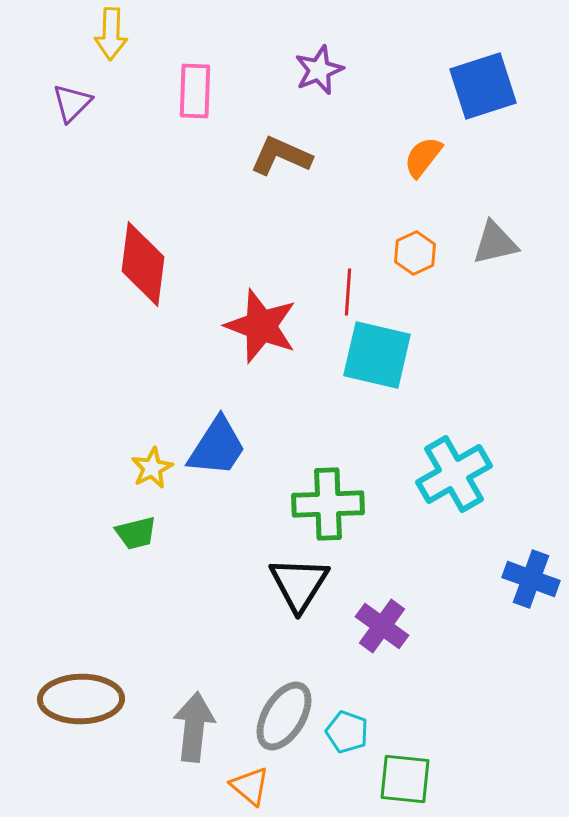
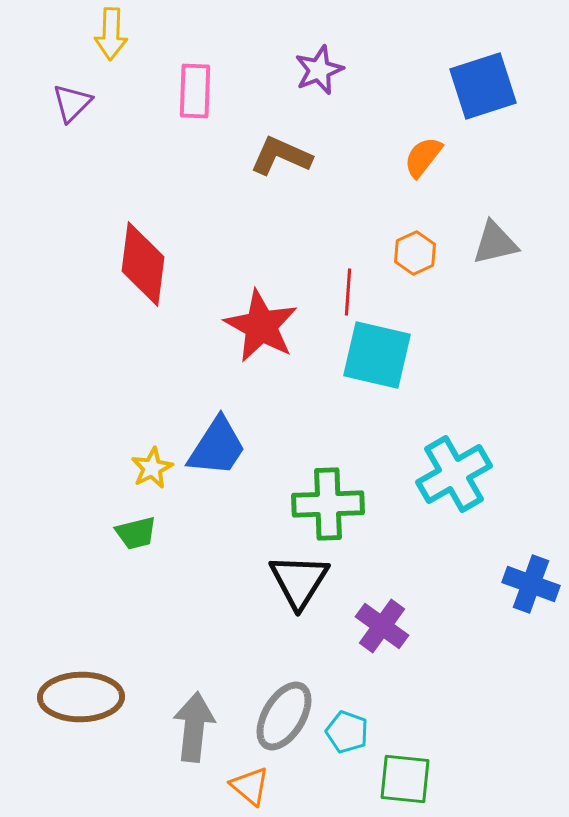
red star: rotated 8 degrees clockwise
blue cross: moved 5 px down
black triangle: moved 3 px up
brown ellipse: moved 2 px up
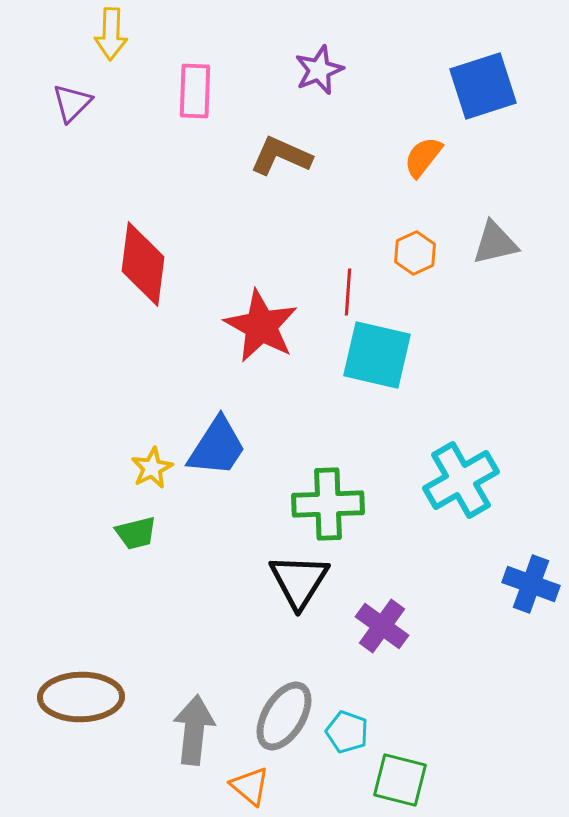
cyan cross: moved 7 px right, 6 px down
gray arrow: moved 3 px down
green square: moved 5 px left, 1 px down; rotated 8 degrees clockwise
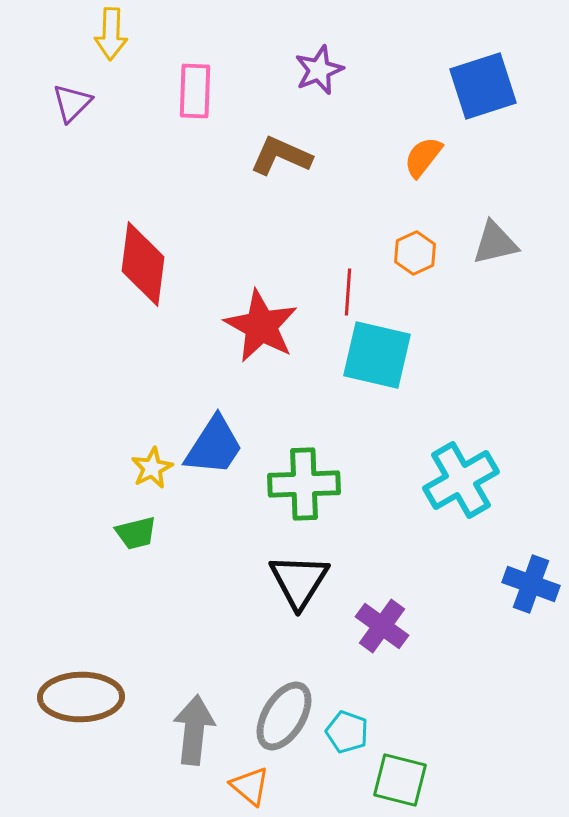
blue trapezoid: moved 3 px left, 1 px up
green cross: moved 24 px left, 20 px up
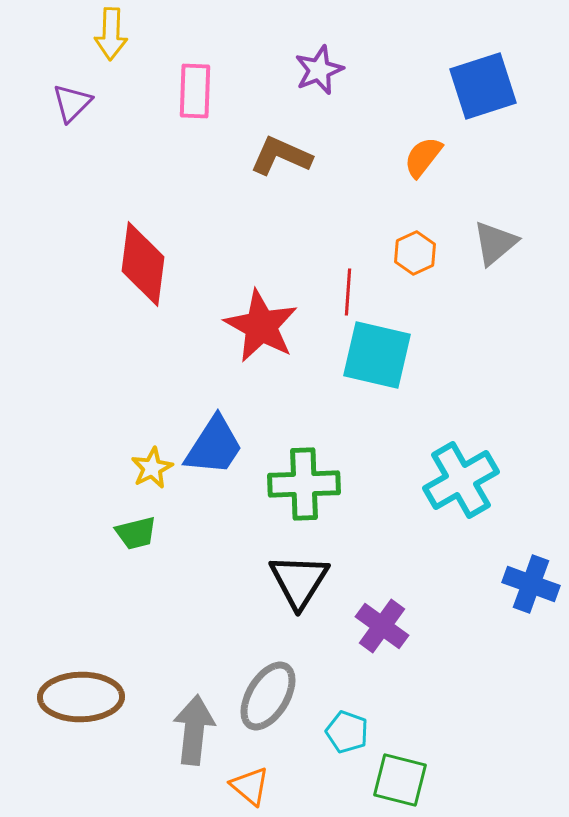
gray triangle: rotated 27 degrees counterclockwise
gray ellipse: moved 16 px left, 20 px up
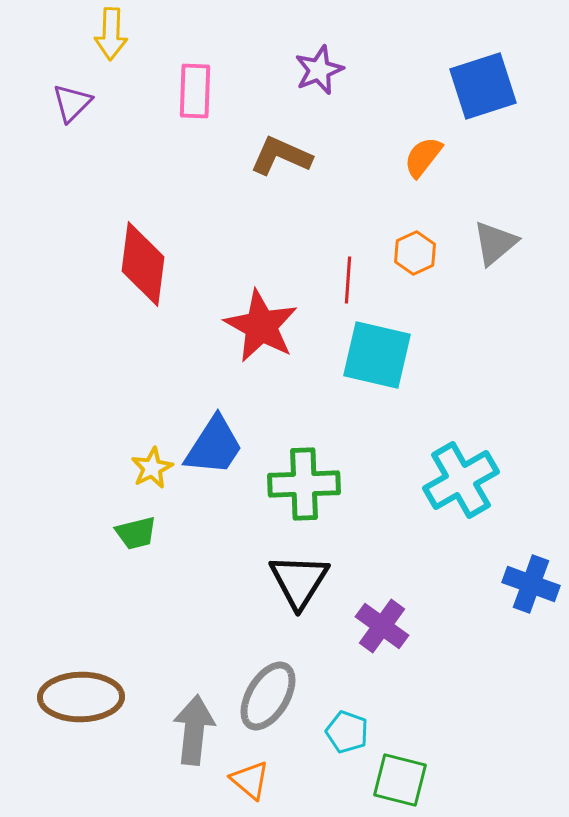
red line: moved 12 px up
orange triangle: moved 6 px up
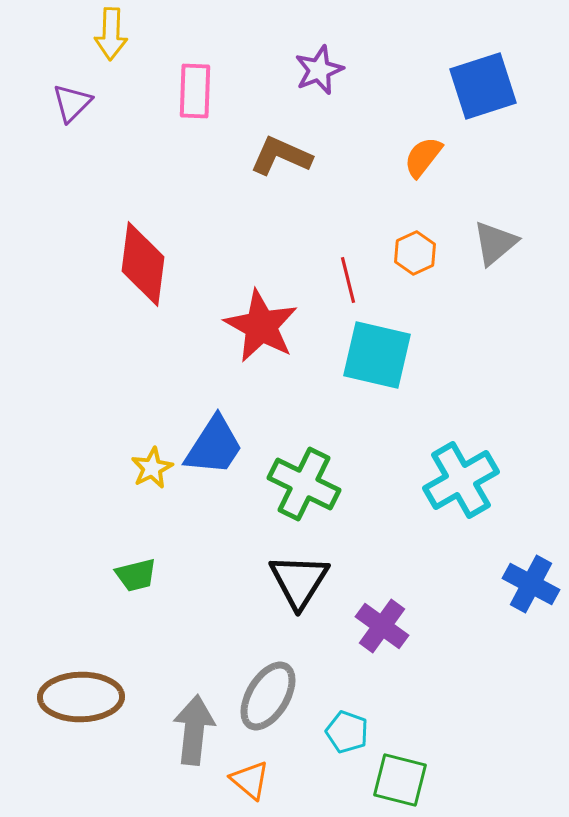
red line: rotated 18 degrees counterclockwise
green cross: rotated 28 degrees clockwise
green trapezoid: moved 42 px down
blue cross: rotated 8 degrees clockwise
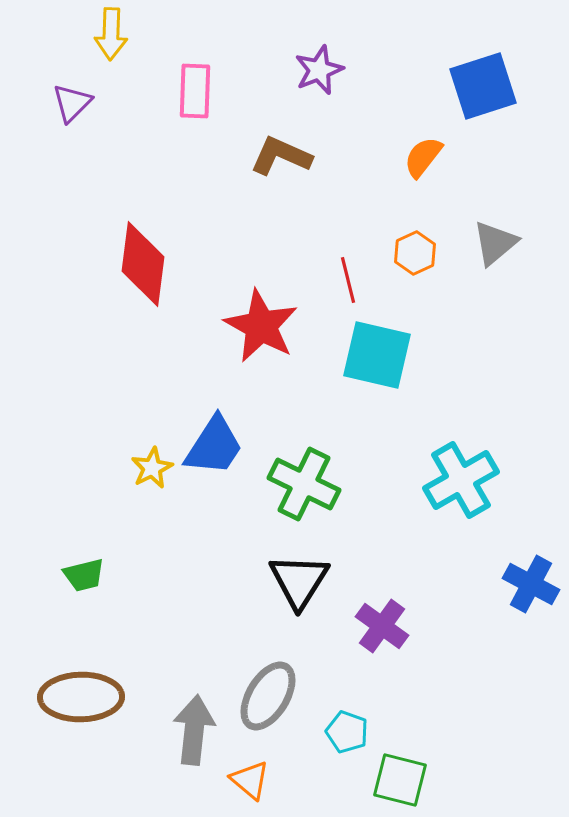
green trapezoid: moved 52 px left
